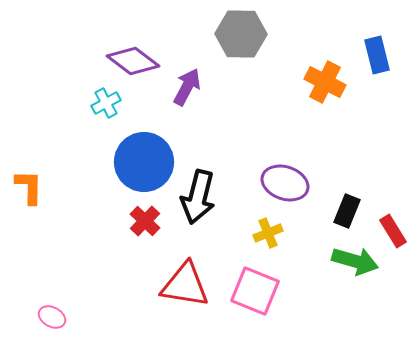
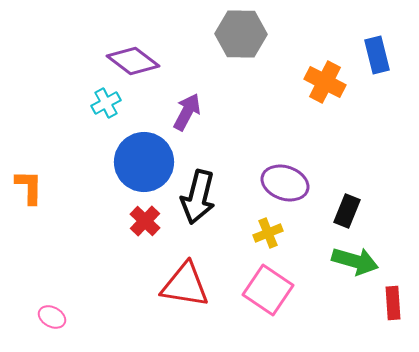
purple arrow: moved 25 px down
red rectangle: moved 72 px down; rotated 28 degrees clockwise
pink square: moved 13 px right, 1 px up; rotated 12 degrees clockwise
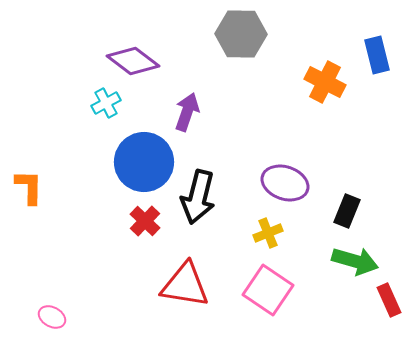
purple arrow: rotated 9 degrees counterclockwise
red rectangle: moved 4 px left, 3 px up; rotated 20 degrees counterclockwise
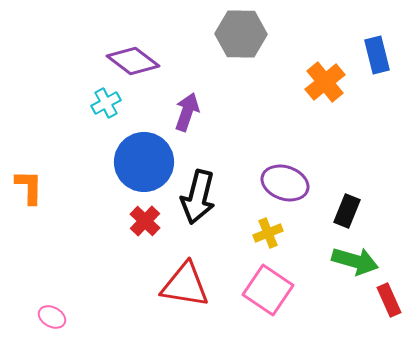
orange cross: rotated 24 degrees clockwise
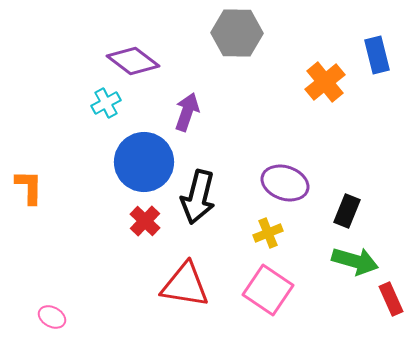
gray hexagon: moved 4 px left, 1 px up
red rectangle: moved 2 px right, 1 px up
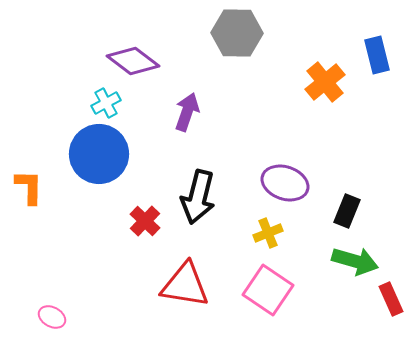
blue circle: moved 45 px left, 8 px up
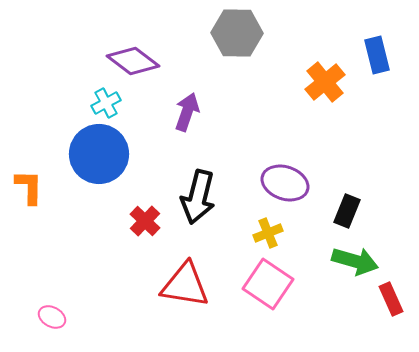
pink square: moved 6 px up
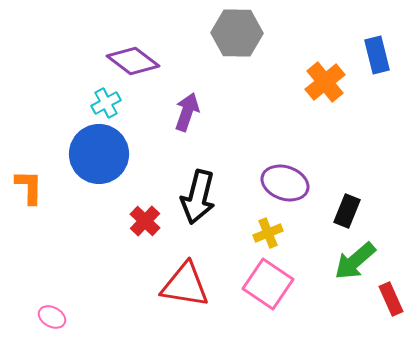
green arrow: rotated 123 degrees clockwise
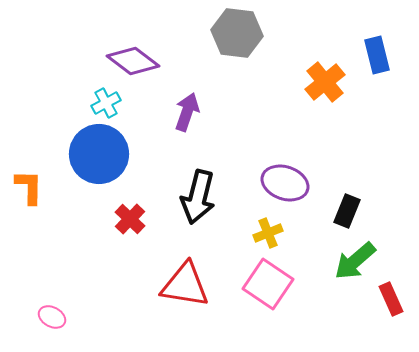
gray hexagon: rotated 6 degrees clockwise
red cross: moved 15 px left, 2 px up
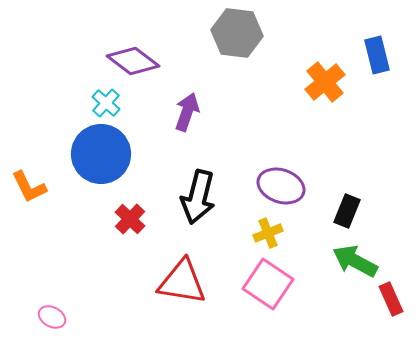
cyan cross: rotated 20 degrees counterclockwise
blue circle: moved 2 px right
purple ellipse: moved 4 px left, 3 px down
orange L-shape: rotated 153 degrees clockwise
green arrow: rotated 69 degrees clockwise
red triangle: moved 3 px left, 3 px up
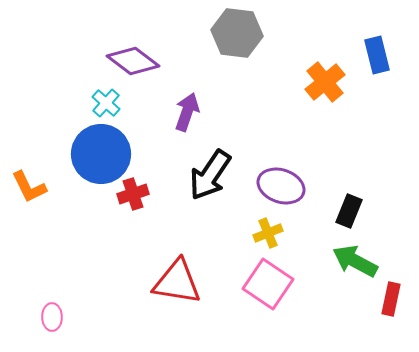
black arrow: moved 12 px right, 22 px up; rotated 20 degrees clockwise
black rectangle: moved 2 px right
red cross: moved 3 px right, 25 px up; rotated 28 degrees clockwise
red triangle: moved 5 px left
red rectangle: rotated 36 degrees clockwise
pink ellipse: rotated 60 degrees clockwise
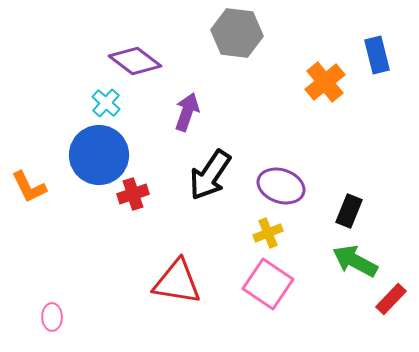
purple diamond: moved 2 px right
blue circle: moved 2 px left, 1 px down
red rectangle: rotated 32 degrees clockwise
